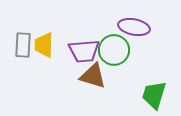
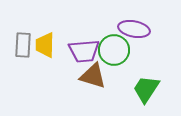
purple ellipse: moved 2 px down
yellow trapezoid: moved 1 px right
green trapezoid: moved 8 px left, 6 px up; rotated 16 degrees clockwise
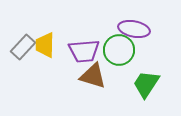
gray rectangle: moved 2 px down; rotated 40 degrees clockwise
green circle: moved 5 px right
green trapezoid: moved 5 px up
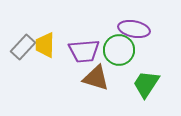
brown triangle: moved 3 px right, 2 px down
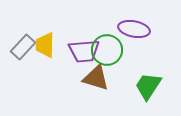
green circle: moved 12 px left
green trapezoid: moved 2 px right, 2 px down
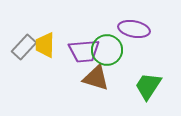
gray rectangle: moved 1 px right
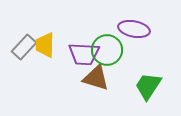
purple trapezoid: moved 3 px down; rotated 8 degrees clockwise
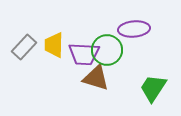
purple ellipse: rotated 16 degrees counterclockwise
yellow trapezoid: moved 9 px right
green trapezoid: moved 5 px right, 2 px down
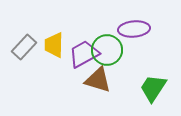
purple trapezoid: rotated 148 degrees clockwise
brown triangle: moved 2 px right, 2 px down
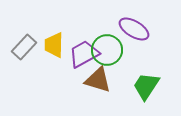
purple ellipse: rotated 36 degrees clockwise
green trapezoid: moved 7 px left, 2 px up
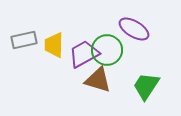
gray rectangle: moved 7 px up; rotated 35 degrees clockwise
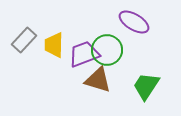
purple ellipse: moved 7 px up
gray rectangle: rotated 35 degrees counterclockwise
purple trapezoid: rotated 8 degrees clockwise
